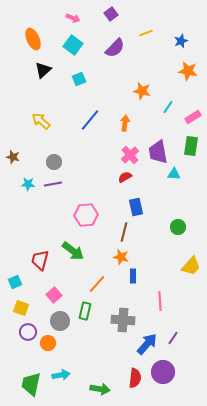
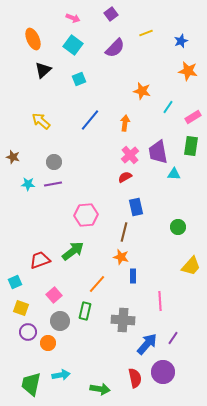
green arrow at (73, 251): rotated 75 degrees counterclockwise
red trapezoid at (40, 260): rotated 55 degrees clockwise
red semicircle at (135, 378): rotated 18 degrees counterclockwise
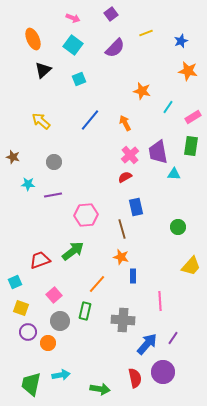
orange arrow at (125, 123): rotated 35 degrees counterclockwise
purple line at (53, 184): moved 11 px down
brown line at (124, 232): moved 2 px left, 3 px up; rotated 30 degrees counterclockwise
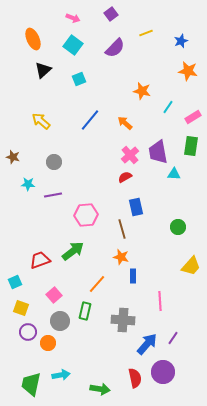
orange arrow at (125, 123): rotated 21 degrees counterclockwise
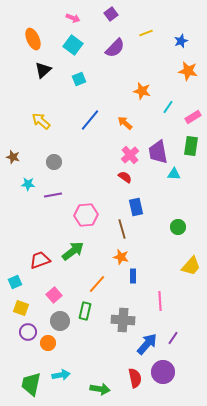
red semicircle at (125, 177): rotated 64 degrees clockwise
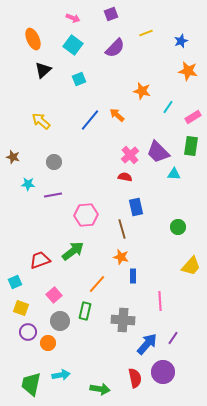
purple square at (111, 14): rotated 16 degrees clockwise
orange arrow at (125, 123): moved 8 px left, 8 px up
purple trapezoid at (158, 152): rotated 35 degrees counterclockwise
red semicircle at (125, 177): rotated 24 degrees counterclockwise
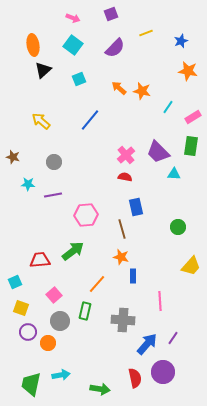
orange ellipse at (33, 39): moved 6 px down; rotated 15 degrees clockwise
orange arrow at (117, 115): moved 2 px right, 27 px up
pink cross at (130, 155): moved 4 px left
red trapezoid at (40, 260): rotated 15 degrees clockwise
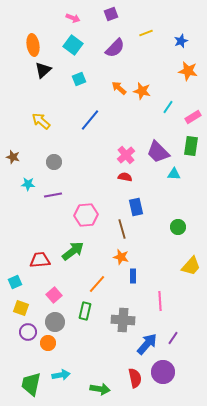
gray circle at (60, 321): moved 5 px left, 1 px down
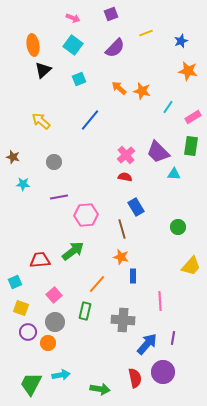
cyan star at (28, 184): moved 5 px left
purple line at (53, 195): moved 6 px right, 2 px down
blue rectangle at (136, 207): rotated 18 degrees counterclockwise
purple line at (173, 338): rotated 24 degrees counterclockwise
green trapezoid at (31, 384): rotated 15 degrees clockwise
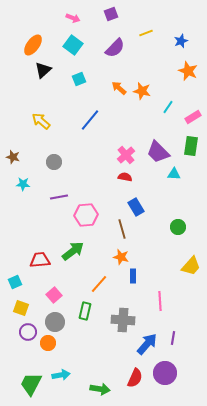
orange ellipse at (33, 45): rotated 45 degrees clockwise
orange star at (188, 71): rotated 12 degrees clockwise
orange line at (97, 284): moved 2 px right
purple circle at (163, 372): moved 2 px right, 1 px down
red semicircle at (135, 378): rotated 36 degrees clockwise
